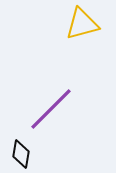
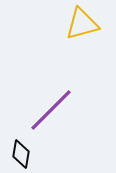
purple line: moved 1 px down
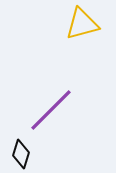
black diamond: rotated 8 degrees clockwise
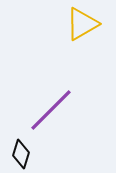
yellow triangle: rotated 15 degrees counterclockwise
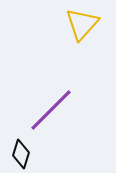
yellow triangle: rotated 18 degrees counterclockwise
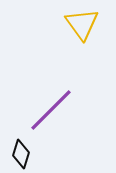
yellow triangle: rotated 18 degrees counterclockwise
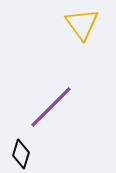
purple line: moved 3 px up
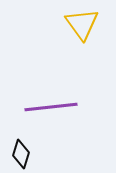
purple line: rotated 39 degrees clockwise
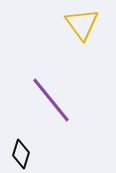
purple line: moved 7 px up; rotated 57 degrees clockwise
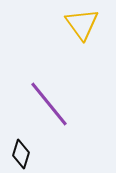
purple line: moved 2 px left, 4 px down
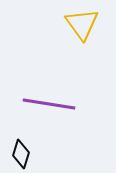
purple line: rotated 42 degrees counterclockwise
